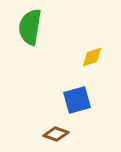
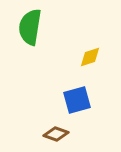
yellow diamond: moved 2 px left
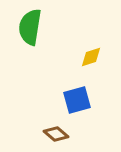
yellow diamond: moved 1 px right
brown diamond: rotated 20 degrees clockwise
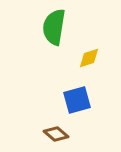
green semicircle: moved 24 px right
yellow diamond: moved 2 px left, 1 px down
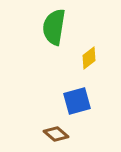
yellow diamond: rotated 20 degrees counterclockwise
blue square: moved 1 px down
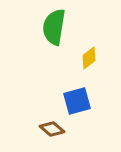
brown diamond: moved 4 px left, 5 px up
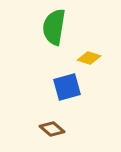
yellow diamond: rotated 55 degrees clockwise
blue square: moved 10 px left, 14 px up
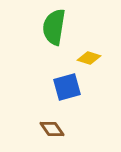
brown diamond: rotated 15 degrees clockwise
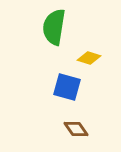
blue square: rotated 32 degrees clockwise
brown diamond: moved 24 px right
